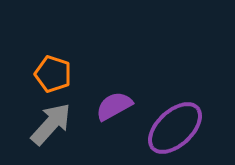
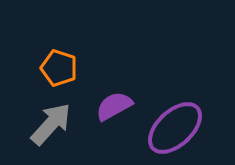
orange pentagon: moved 6 px right, 6 px up
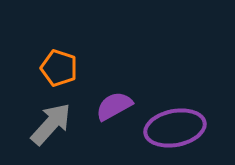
purple ellipse: rotated 32 degrees clockwise
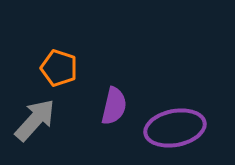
purple semicircle: rotated 132 degrees clockwise
gray arrow: moved 16 px left, 4 px up
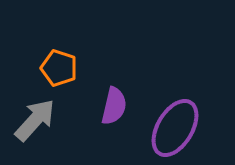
purple ellipse: rotated 48 degrees counterclockwise
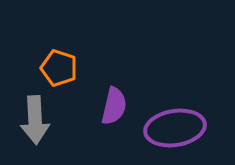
gray arrow: rotated 135 degrees clockwise
purple ellipse: rotated 50 degrees clockwise
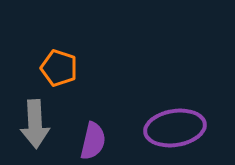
purple semicircle: moved 21 px left, 35 px down
gray arrow: moved 4 px down
